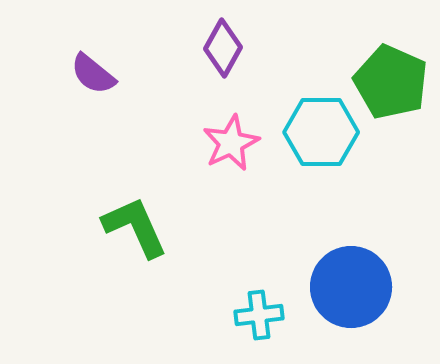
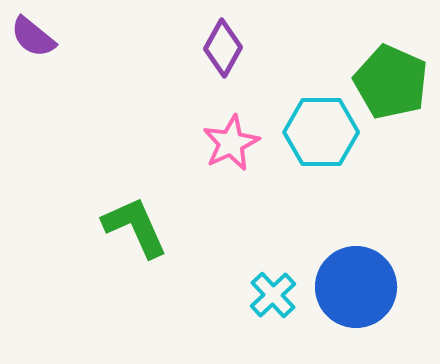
purple semicircle: moved 60 px left, 37 px up
blue circle: moved 5 px right
cyan cross: moved 14 px right, 20 px up; rotated 36 degrees counterclockwise
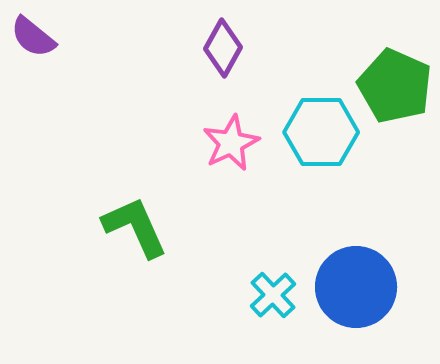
green pentagon: moved 4 px right, 4 px down
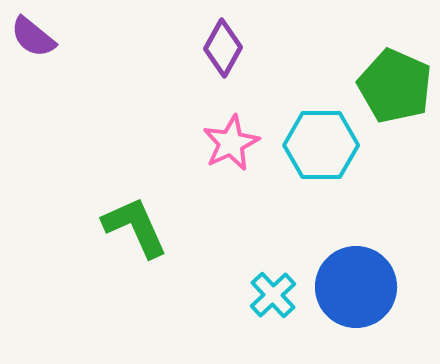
cyan hexagon: moved 13 px down
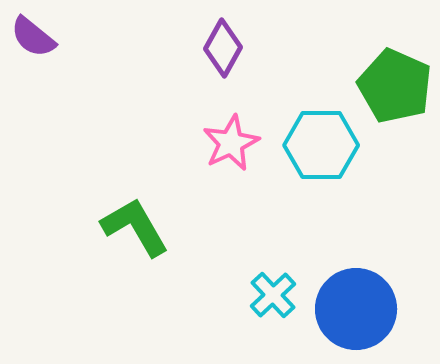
green L-shape: rotated 6 degrees counterclockwise
blue circle: moved 22 px down
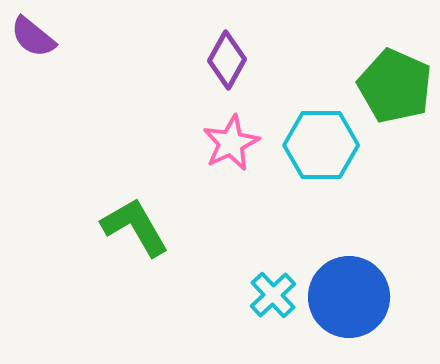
purple diamond: moved 4 px right, 12 px down
blue circle: moved 7 px left, 12 px up
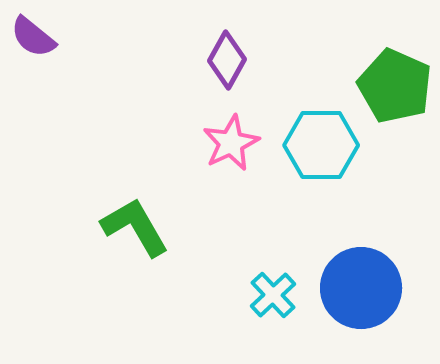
blue circle: moved 12 px right, 9 px up
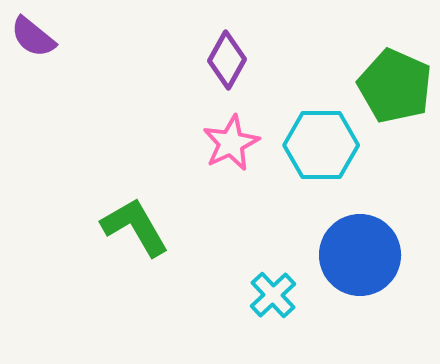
blue circle: moved 1 px left, 33 px up
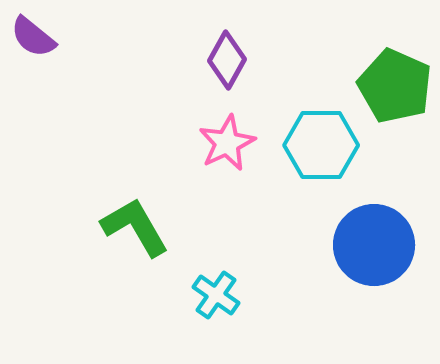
pink star: moved 4 px left
blue circle: moved 14 px right, 10 px up
cyan cross: moved 57 px left; rotated 12 degrees counterclockwise
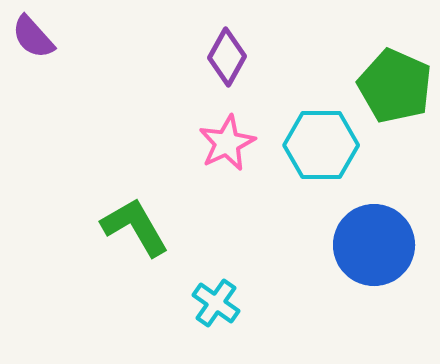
purple semicircle: rotated 9 degrees clockwise
purple diamond: moved 3 px up
cyan cross: moved 8 px down
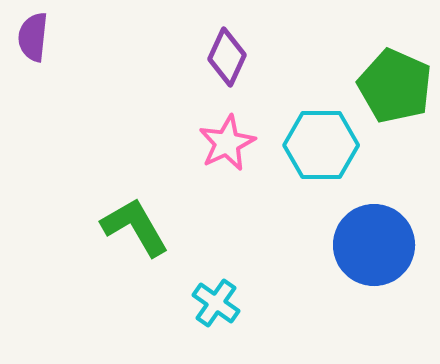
purple semicircle: rotated 48 degrees clockwise
purple diamond: rotated 4 degrees counterclockwise
